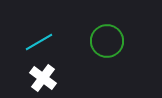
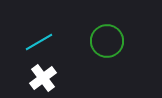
white cross: rotated 16 degrees clockwise
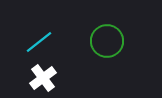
cyan line: rotated 8 degrees counterclockwise
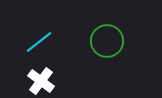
white cross: moved 2 px left, 3 px down; rotated 16 degrees counterclockwise
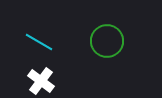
cyan line: rotated 68 degrees clockwise
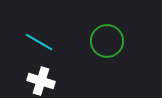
white cross: rotated 20 degrees counterclockwise
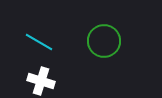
green circle: moved 3 px left
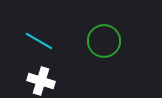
cyan line: moved 1 px up
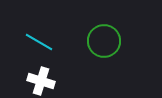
cyan line: moved 1 px down
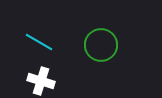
green circle: moved 3 px left, 4 px down
